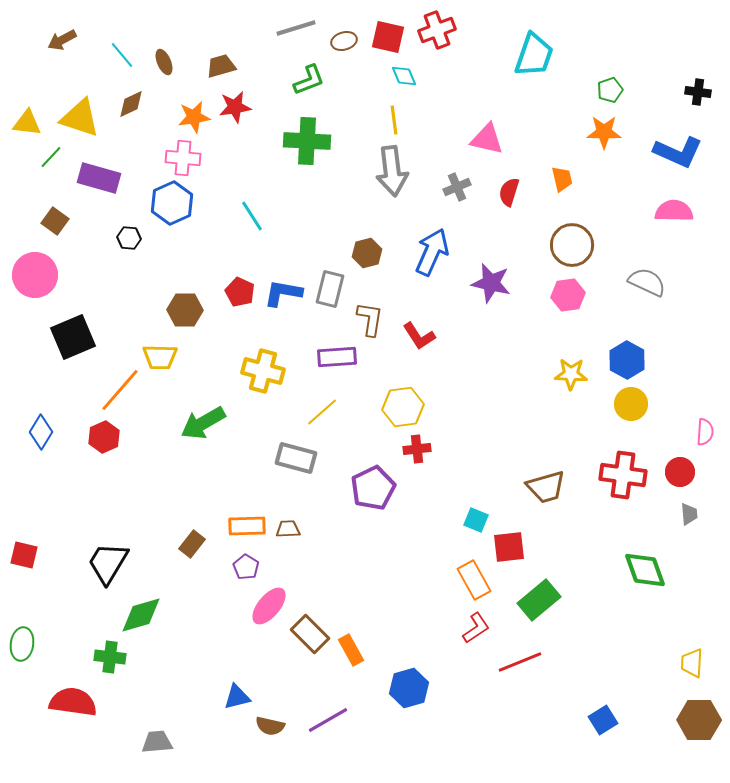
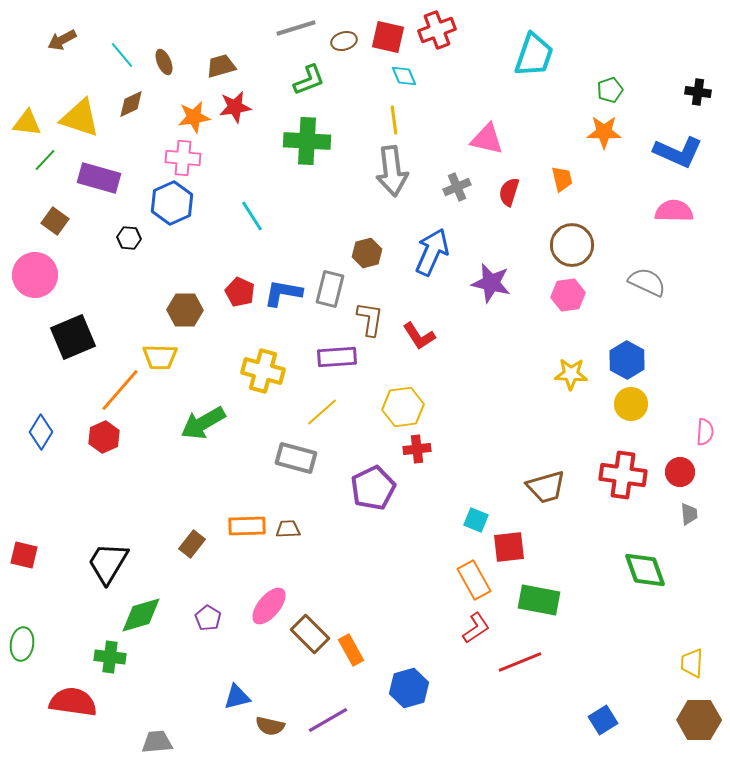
green line at (51, 157): moved 6 px left, 3 px down
purple pentagon at (246, 567): moved 38 px left, 51 px down
green rectangle at (539, 600): rotated 51 degrees clockwise
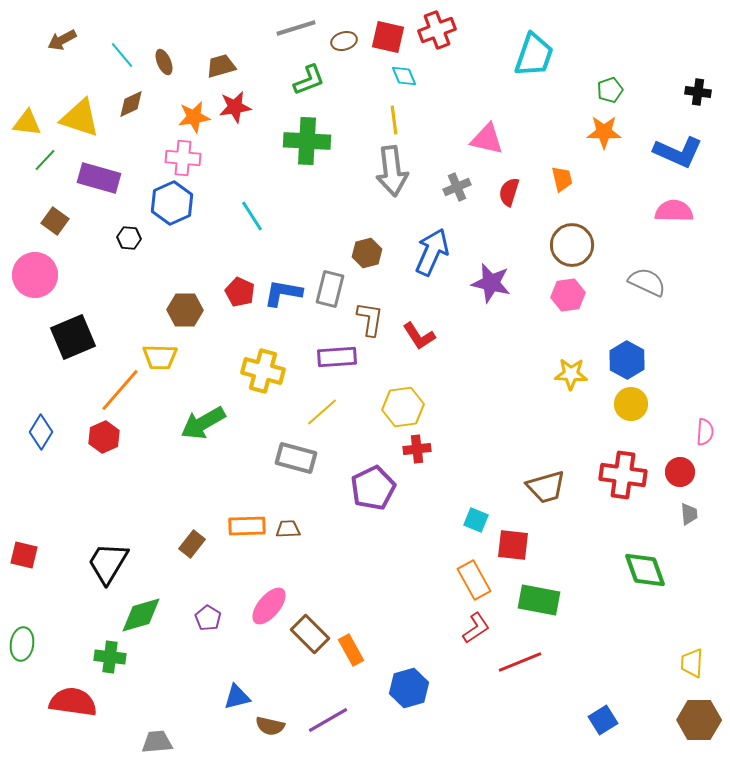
red square at (509, 547): moved 4 px right, 2 px up; rotated 12 degrees clockwise
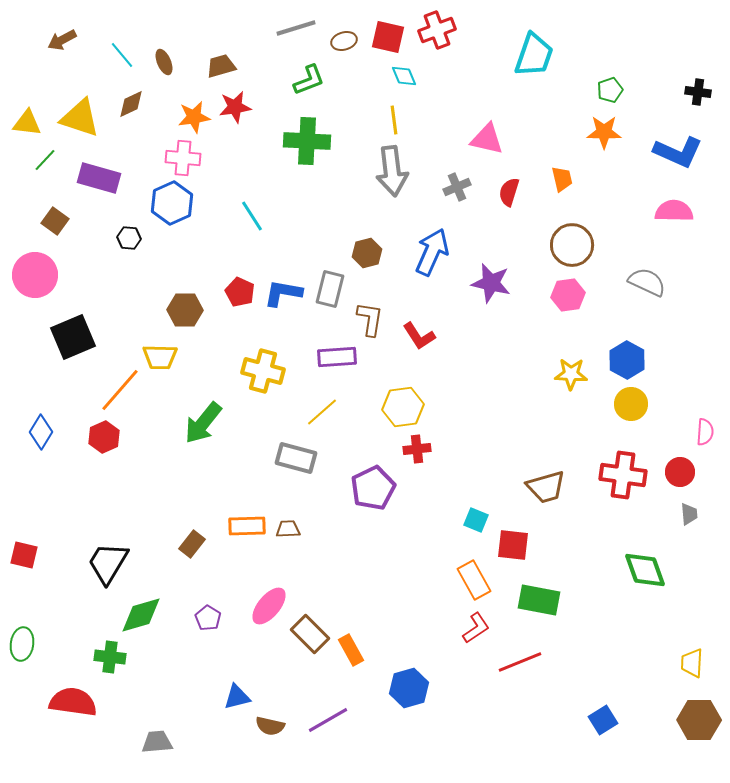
green arrow at (203, 423): rotated 21 degrees counterclockwise
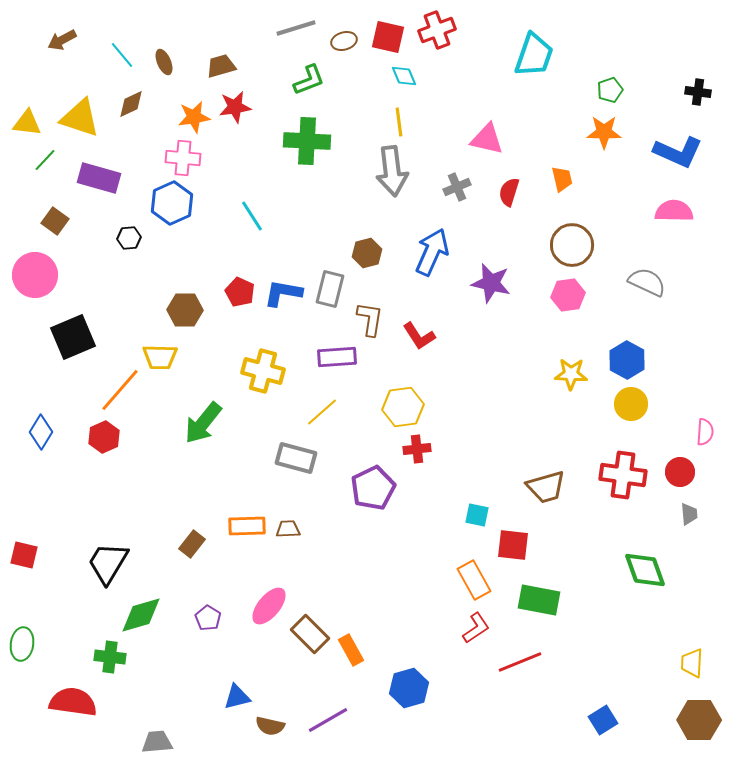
yellow line at (394, 120): moved 5 px right, 2 px down
black hexagon at (129, 238): rotated 10 degrees counterclockwise
cyan square at (476, 520): moved 1 px right, 5 px up; rotated 10 degrees counterclockwise
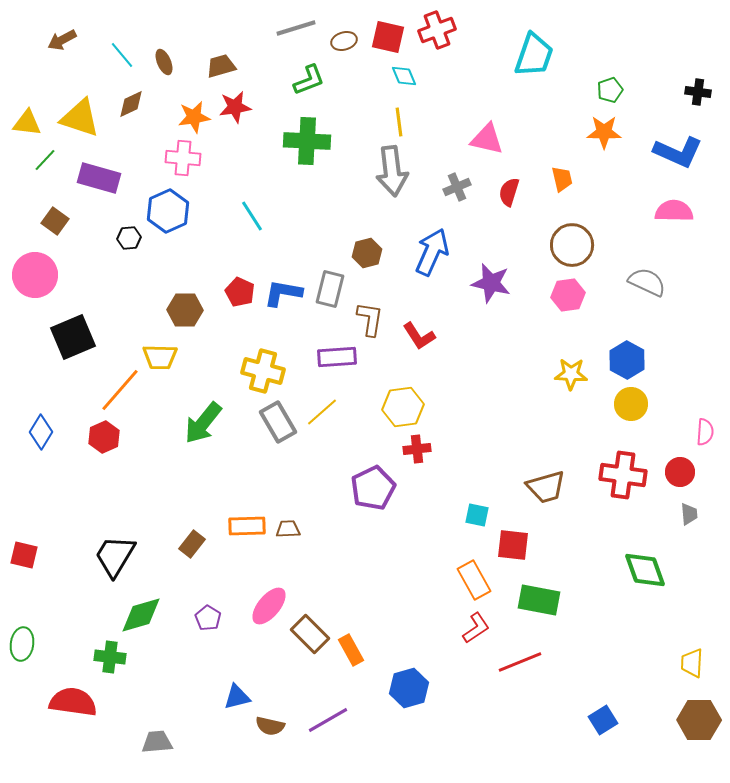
blue hexagon at (172, 203): moved 4 px left, 8 px down
gray rectangle at (296, 458): moved 18 px left, 36 px up; rotated 45 degrees clockwise
black trapezoid at (108, 563): moved 7 px right, 7 px up
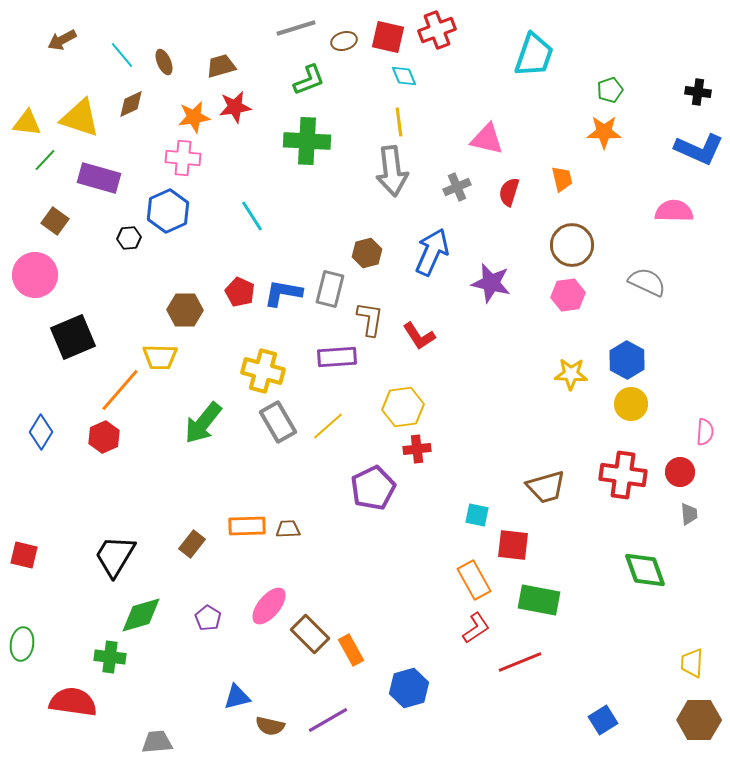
blue L-shape at (678, 152): moved 21 px right, 3 px up
yellow line at (322, 412): moved 6 px right, 14 px down
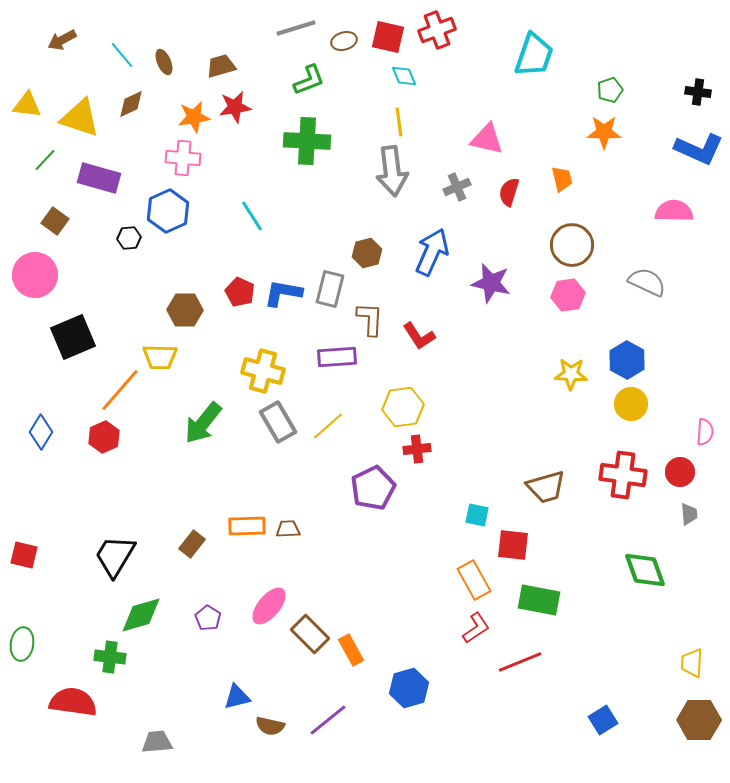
yellow triangle at (27, 123): moved 18 px up
brown L-shape at (370, 319): rotated 6 degrees counterclockwise
purple line at (328, 720): rotated 9 degrees counterclockwise
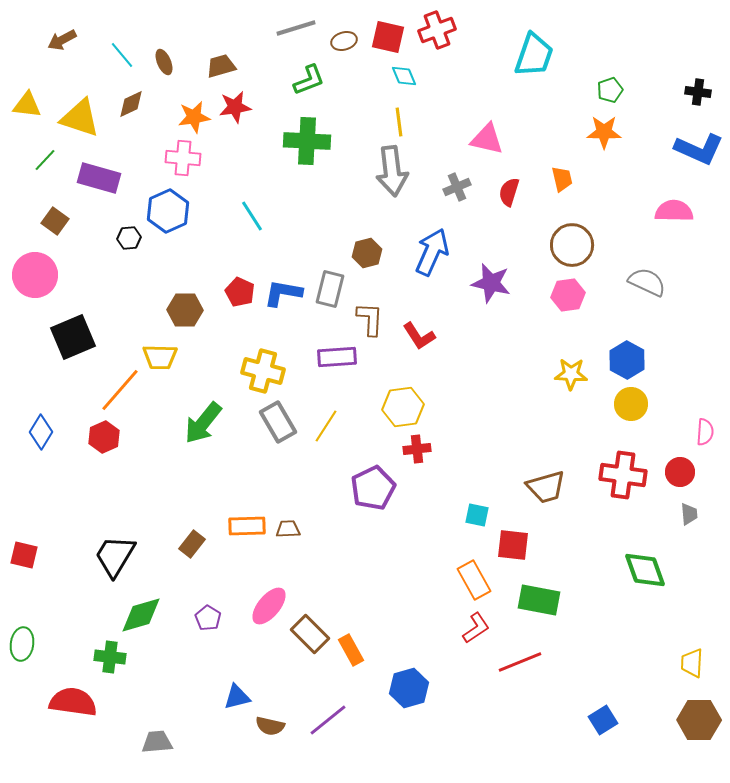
yellow line at (328, 426): moved 2 px left; rotated 16 degrees counterclockwise
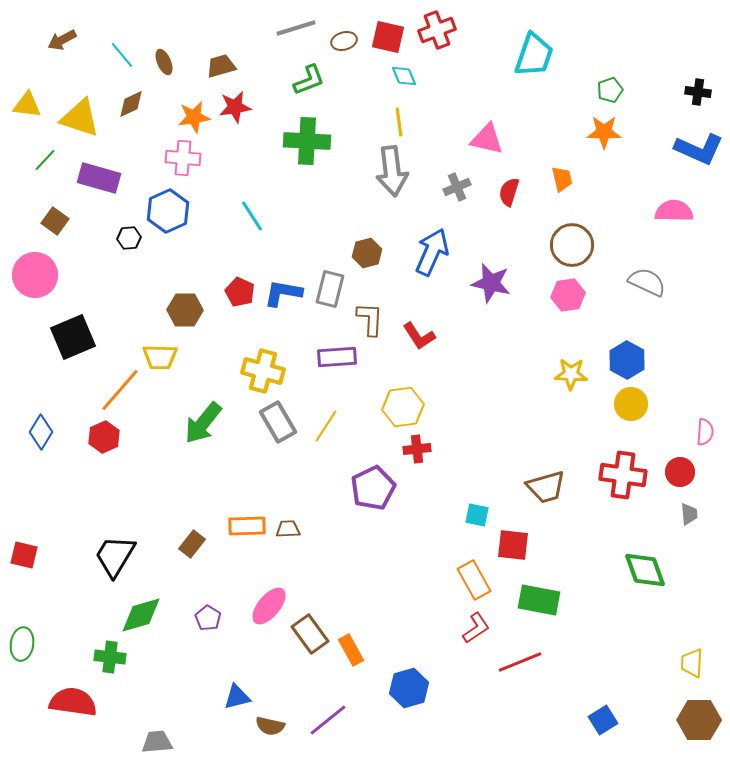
brown rectangle at (310, 634): rotated 9 degrees clockwise
